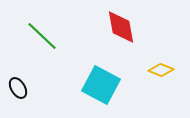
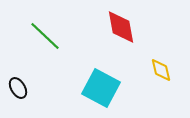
green line: moved 3 px right
yellow diamond: rotated 55 degrees clockwise
cyan square: moved 3 px down
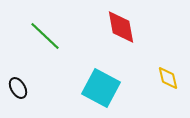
yellow diamond: moved 7 px right, 8 px down
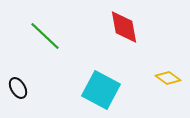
red diamond: moved 3 px right
yellow diamond: rotated 40 degrees counterclockwise
cyan square: moved 2 px down
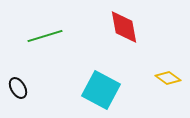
green line: rotated 60 degrees counterclockwise
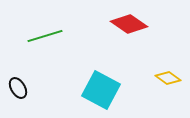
red diamond: moved 5 px right, 3 px up; rotated 45 degrees counterclockwise
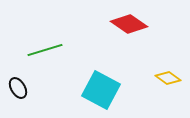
green line: moved 14 px down
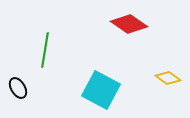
green line: rotated 64 degrees counterclockwise
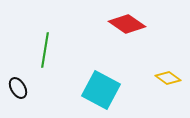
red diamond: moved 2 px left
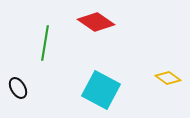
red diamond: moved 31 px left, 2 px up
green line: moved 7 px up
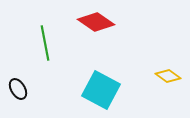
green line: rotated 20 degrees counterclockwise
yellow diamond: moved 2 px up
black ellipse: moved 1 px down
